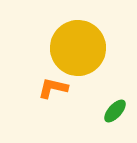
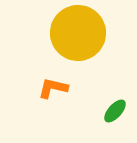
yellow circle: moved 15 px up
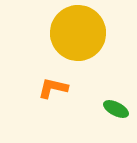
green ellipse: moved 1 px right, 2 px up; rotated 75 degrees clockwise
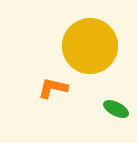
yellow circle: moved 12 px right, 13 px down
